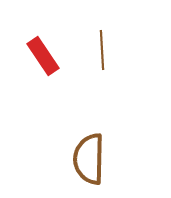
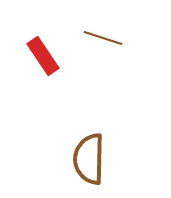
brown line: moved 1 px right, 12 px up; rotated 69 degrees counterclockwise
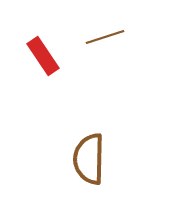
brown line: moved 2 px right, 1 px up; rotated 36 degrees counterclockwise
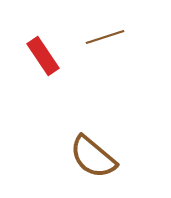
brown semicircle: moved 4 px right, 2 px up; rotated 51 degrees counterclockwise
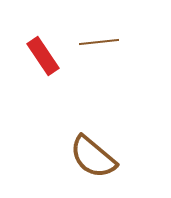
brown line: moved 6 px left, 5 px down; rotated 12 degrees clockwise
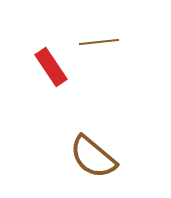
red rectangle: moved 8 px right, 11 px down
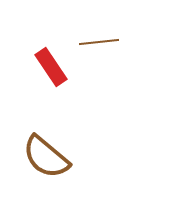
brown semicircle: moved 47 px left
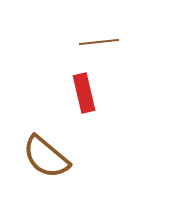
red rectangle: moved 33 px right, 26 px down; rotated 21 degrees clockwise
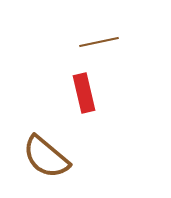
brown line: rotated 6 degrees counterclockwise
